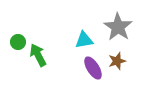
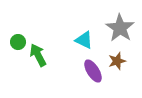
gray star: moved 2 px right, 1 px down
cyan triangle: rotated 36 degrees clockwise
purple ellipse: moved 3 px down
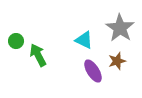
green circle: moved 2 px left, 1 px up
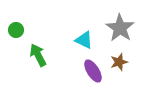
green circle: moved 11 px up
brown star: moved 2 px right, 1 px down
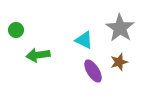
green arrow: rotated 70 degrees counterclockwise
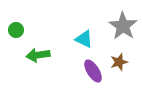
gray star: moved 3 px right, 2 px up
cyan triangle: moved 1 px up
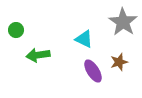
gray star: moved 4 px up
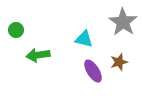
cyan triangle: rotated 12 degrees counterclockwise
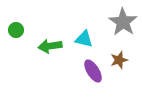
green arrow: moved 12 px right, 9 px up
brown star: moved 2 px up
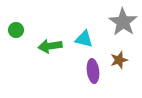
purple ellipse: rotated 25 degrees clockwise
